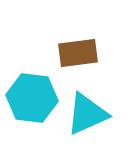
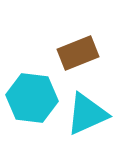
brown rectangle: rotated 15 degrees counterclockwise
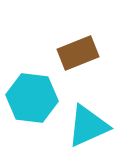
cyan triangle: moved 1 px right, 12 px down
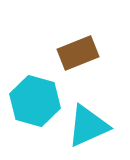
cyan hexagon: moved 3 px right, 3 px down; rotated 9 degrees clockwise
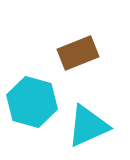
cyan hexagon: moved 3 px left, 1 px down
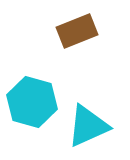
brown rectangle: moved 1 px left, 22 px up
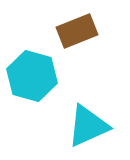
cyan hexagon: moved 26 px up
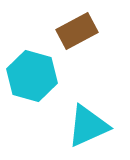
brown rectangle: rotated 6 degrees counterclockwise
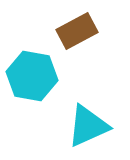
cyan hexagon: rotated 6 degrees counterclockwise
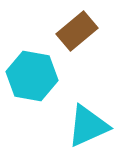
brown rectangle: rotated 12 degrees counterclockwise
